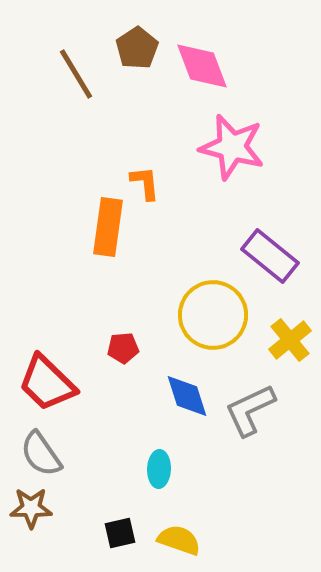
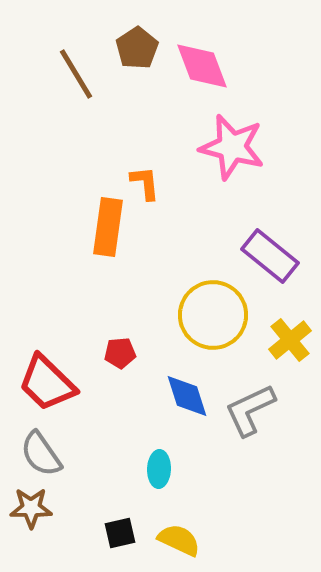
red pentagon: moved 3 px left, 5 px down
yellow semicircle: rotated 6 degrees clockwise
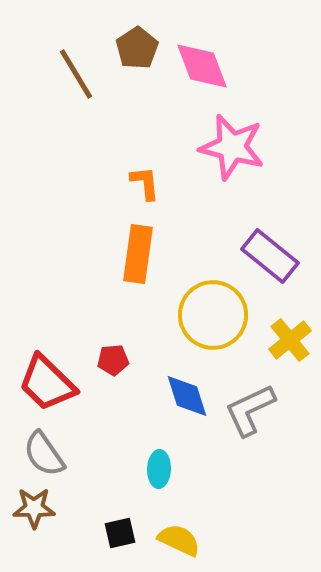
orange rectangle: moved 30 px right, 27 px down
red pentagon: moved 7 px left, 7 px down
gray semicircle: moved 3 px right
brown star: moved 3 px right
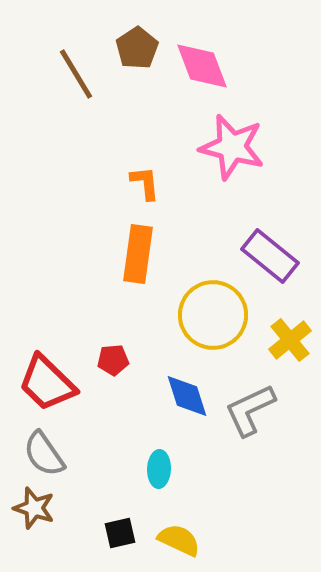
brown star: rotated 18 degrees clockwise
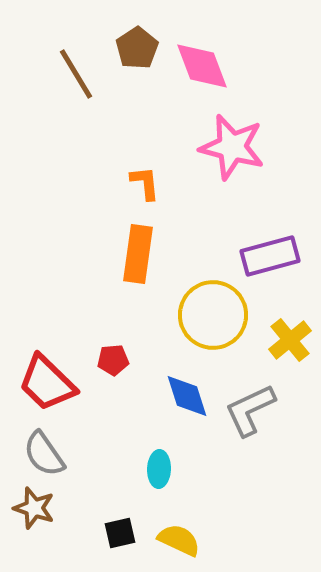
purple rectangle: rotated 54 degrees counterclockwise
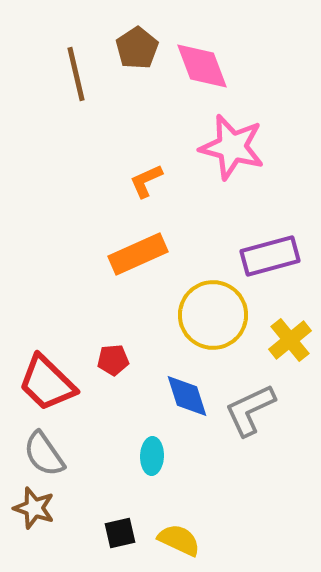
brown line: rotated 18 degrees clockwise
orange L-shape: moved 1 px right, 2 px up; rotated 108 degrees counterclockwise
orange rectangle: rotated 58 degrees clockwise
cyan ellipse: moved 7 px left, 13 px up
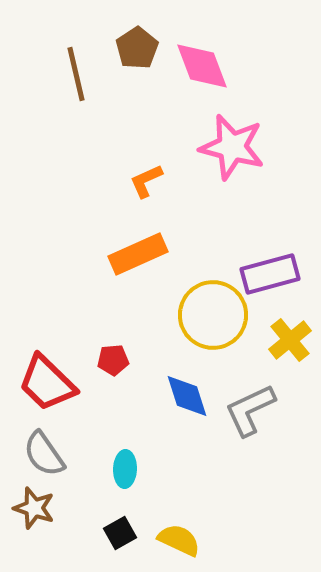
purple rectangle: moved 18 px down
cyan ellipse: moved 27 px left, 13 px down
black square: rotated 16 degrees counterclockwise
